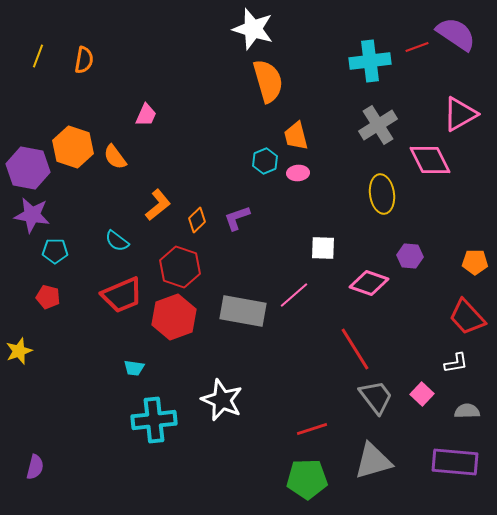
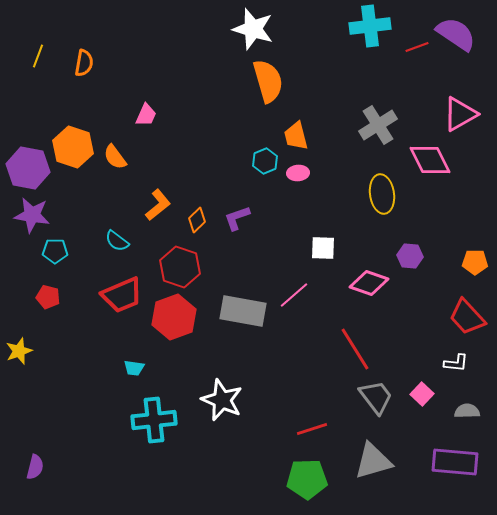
orange semicircle at (84, 60): moved 3 px down
cyan cross at (370, 61): moved 35 px up
white L-shape at (456, 363): rotated 15 degrees clockwise
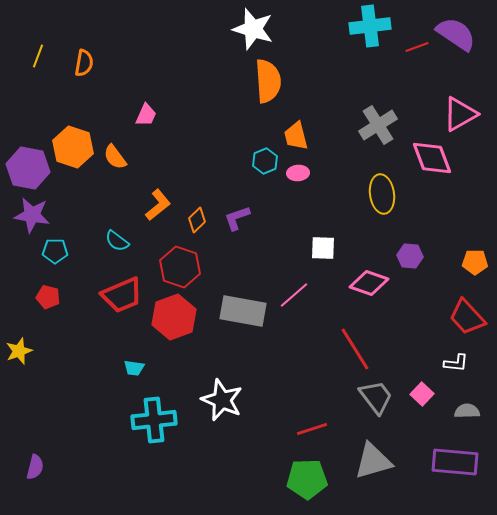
orange semicircle at (268, 81): rotated 12 degrees clockwise
pink diamond at (430, 160): moved 2 px right, 2 px up; rotated 6 degrees clockwise
